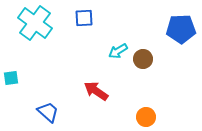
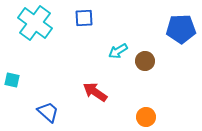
brown circle: moved 2 px right, 2 px down
cyan square: moved 1 px right, 2 px down; rotated 21 degrees clockwise
red arrow: moved 1 px left, 1 px down
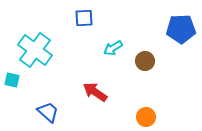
cyan cross: moved 27 px down
cyan arrow: moved 5 px left, 3 px up
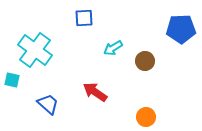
blue trapezoid: moved 8 px up
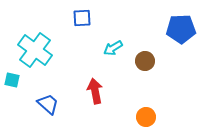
blue square: moved 2 px left
red arrow: moved 1 px up; rotated 45 degrees clockwise
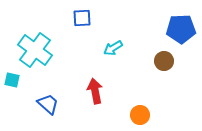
brown circle: moved 19 px right
orange circle: moved 6 px left, 2 px up
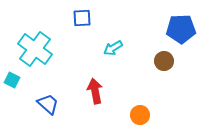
cyan cross: moved 1 px up
cyan square: rotated 14 degrees clockwise
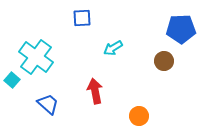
cyan cross: moved 1 px right, 8 px down
cyan square: rotated 14 degrees clockwise
orange circle: moved 1 px left, 1 px down
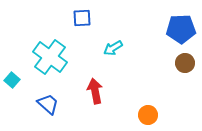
cyan cross: moved 14 px right
brown circle: moved 21 px right, 2 px down
orange circle: moved 9 px right, 1 px up
